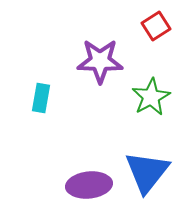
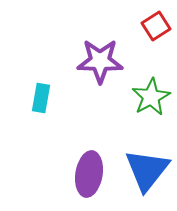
blue triangle: moved 2 px up
purple ellipse: moved 11 px up; rotated 75 degrees counterclockwise
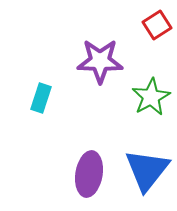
red square: moved 1 px right, 1 px up
cyan rectangle: rotated 8 degrees clockwise
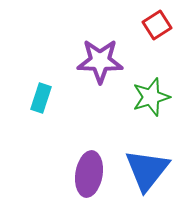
green star: rotated 12 degrees clockwise
